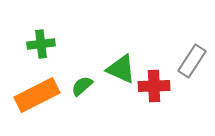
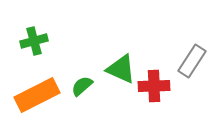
green cross: moved 7 px left, 3 px up; rotated 8 degrees counterclockwise
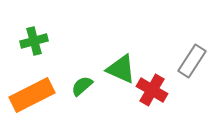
red cross: moved 2 px left, 4 px down; rotated 32 degrees clockwise
orange rectangle: moved 5 px left
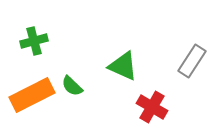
green triangle: moved 2 px right, 3 px up
green semicircle: moved 10 px left; rotated 95 degrees counterclockwise
red cross: moved 17 px down
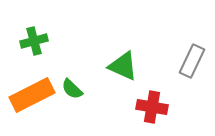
gray rectangle: rotated 8 degrees counterclockwise
green semicircle: moved 3 px down
red cross: rotated 20 degrees counterclockwise
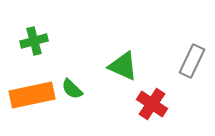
orange rectangle: rotated 15 degrees clockwise
red cross: moved 3 px up; rotated 24 degrees clockwise
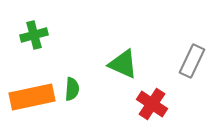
green cross: moved 6 px up
green triangle: moved 2 px up
green semicircle: rotated 130 degrees counterclockwise
orange rectangle: moved 2 px down
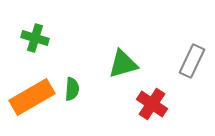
green cross: moved 1 px right, 3 px down; rotated 32 degrees clockwise
green triangle: rotated 40 degrees counterclockwise
orange rectangle: rotated 18 degrees counterclockwise
